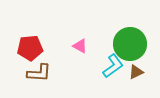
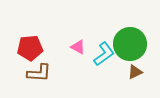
pink triangle: moved 2 px left, 1 px down
cyan L-shape: moved 9 px left, 12 px up
brown triangle: moved 1 px left
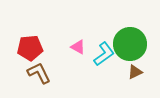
brown L-shape: rotated 120 degrees counterclockwise
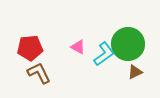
green circle: moved 2 px left
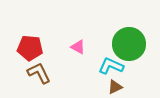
green circle: moved 1 px right
red pentagon: rotated 10 degrees clockwise
cyan L-shape: moved 7 px right, 12 px down; rotated 120 degrees counterclockwise
brown triangle: moved 20 px left, 15 px down
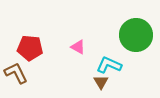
green circle: moved 7 px right, 9 px up
cyan L-shape: moved 2 px left, 1 px up
brown L-shape: moved 23 px left
brown triangle: moved 14 px left, 5 px up; rotated 35 degrees counterclockwise
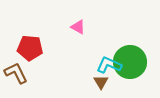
green circle: moved 6 px left, 27 px down
pink triangle: moved 20 px up
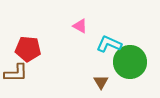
pink triangle: moved 2 px right, 1 px up
red pentagon: moved 2 px left, 1 px down
cyan L-shape: moved 21 px up
brown L-shape: rotated 115 degrees clockwise
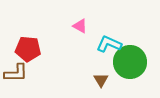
brown triangle: moved 2 px up
